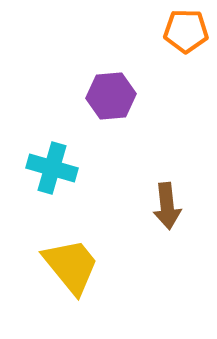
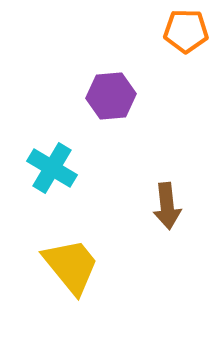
cyan cross: rotated 15 degrees clockwise
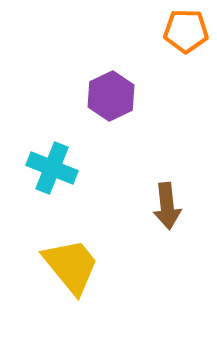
purple hexagon: rotated 21 degrees counterclockwise
cyan cross: rotated 9 degrees counterclockwise
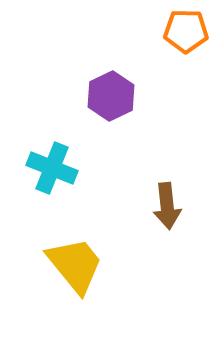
yellow trapezoid: moved 4 px right, 1 px up
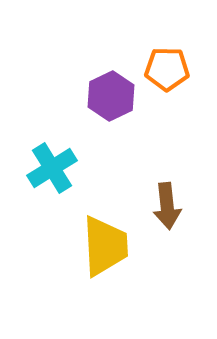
orange pentagon: moved 19 px left, 38 px down
cyan cross: rotated 36 degrees clockwise
yellow trapezoid: moved 30 px right, 19 px up; rotated 36 degrees clockwise
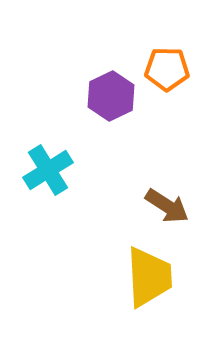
cyan cross: moved 4 px left, 2 px down
brown arrow: rotated 51 degrees counterclockwise
yellow trapezoid: moved 44 px right, 31 px down
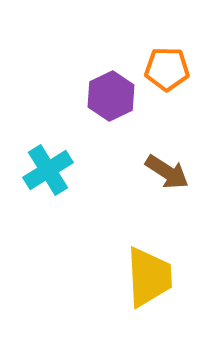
brown arrow: moved 34 px up
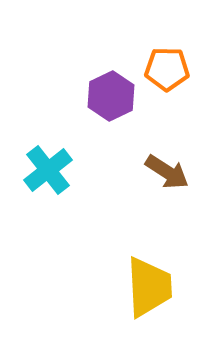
cyan cross: rotated 6 degrees counterclockwise
yellow trapezoid: moved 10 px down
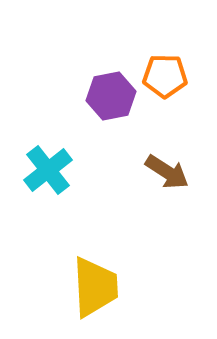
orange pentagon: moved 2 px left, 7 px down
purple hexagon: rotated 15 degrees clockwise
yellow trapezoid: moved 54 px left
